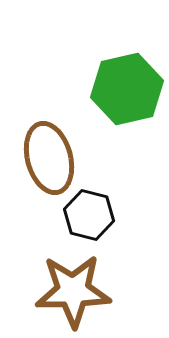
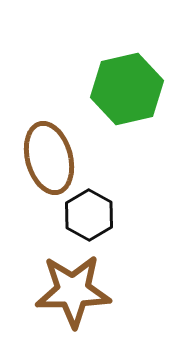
black hexagon: rotated 15 degrees clockwise
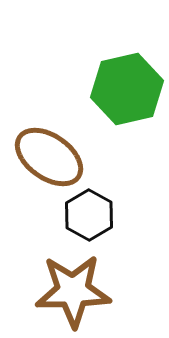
brown ellipse: moved 1 px up; rotated 40 degrees counterclockwise
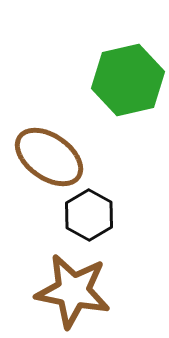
green hexagon: moved 1 px right, 9 px up
brown star: rotated 12 degrees clockwise
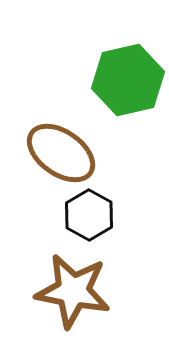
brown ellipse: moved 12 px right, 4 px up
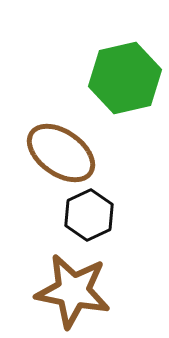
green hexagon: moved 3 px left, 2 px up
black hexagon: rotated 6 degrees clockwise
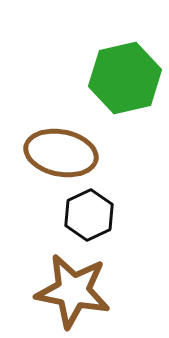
brown ellipse: rotated 24 degrees counterclockwise
